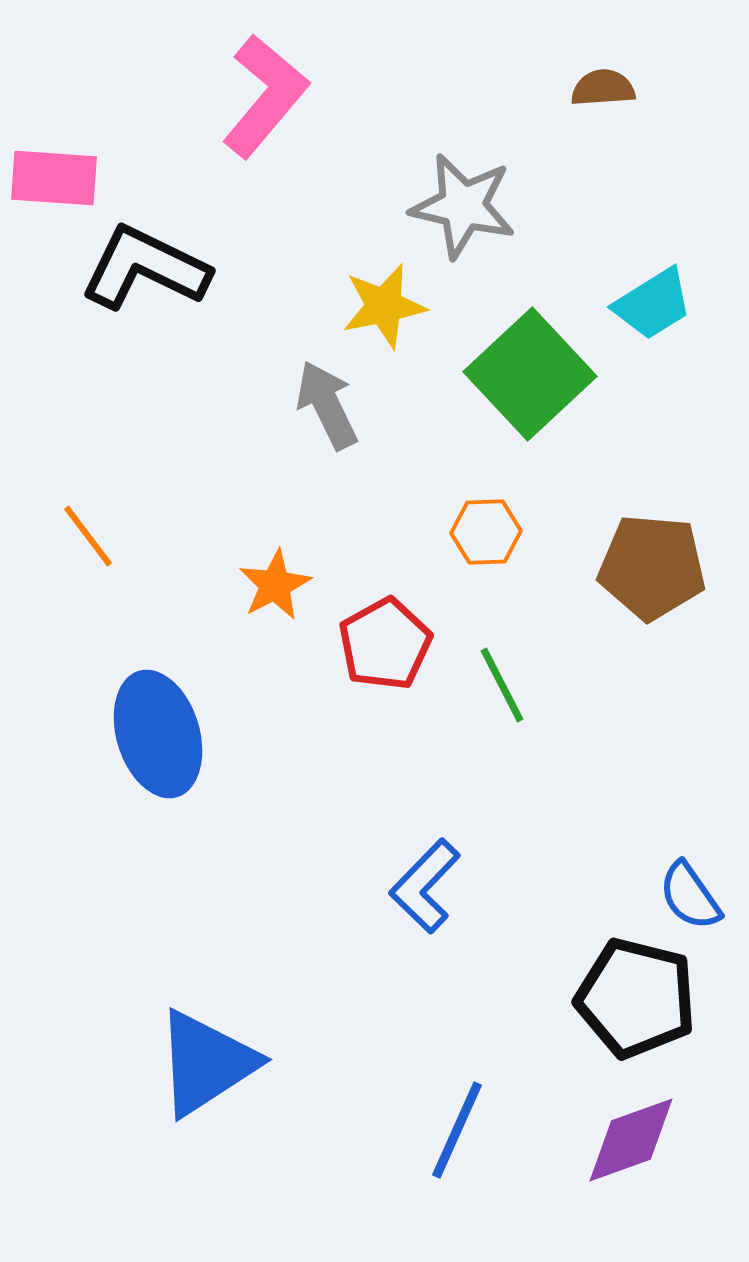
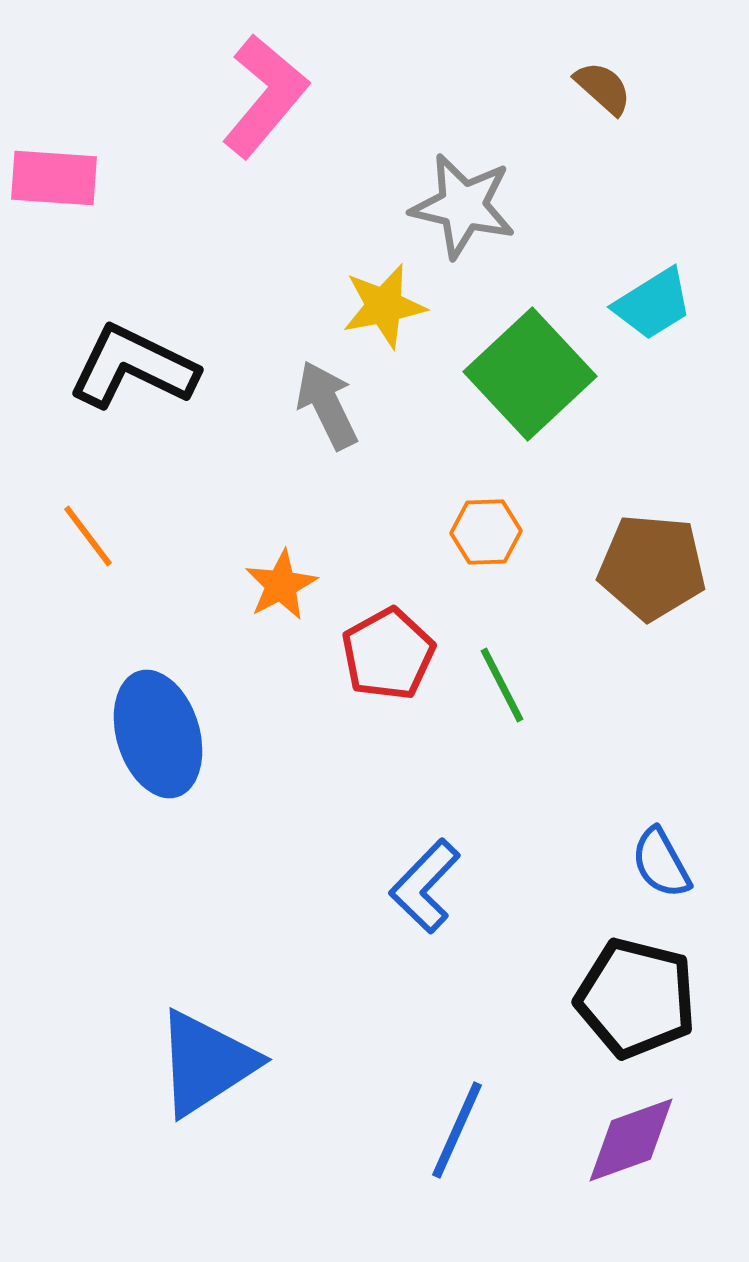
brown semicircle: rotated 46 degrees clockwise
black L-shape: moved 12 px left, 99 px down
orange star: moved 6 px right
red pentagon: moved 3 px right, 10 px down
blue semicircle: moved 29 px left, 33 px up; rotated 6 degrees clockwise
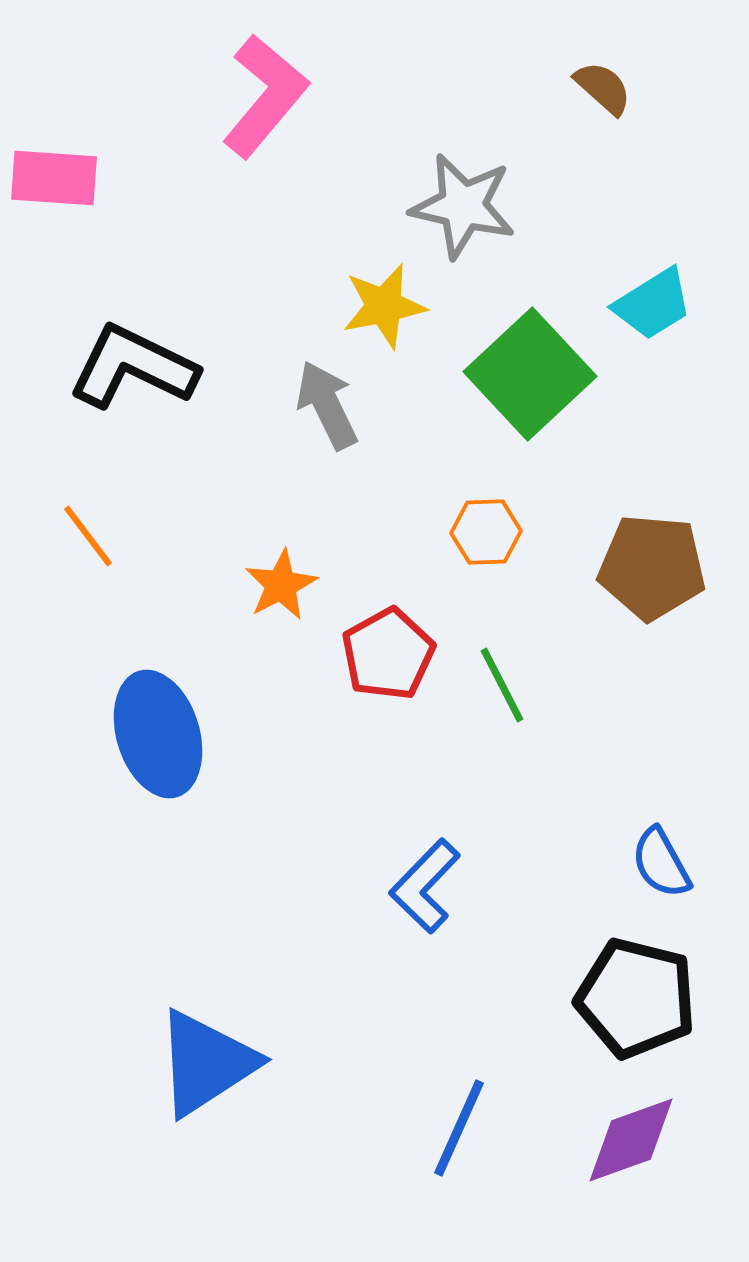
blue line: moved 2 px right, 2 px up
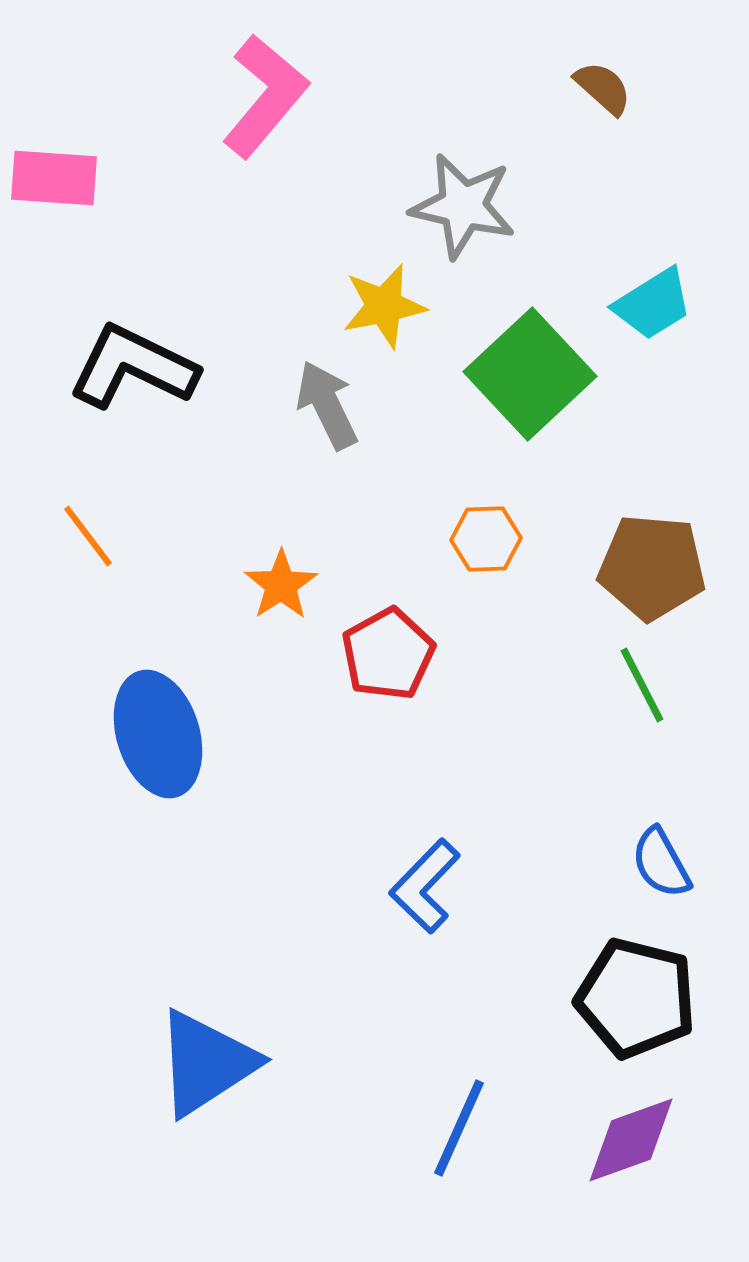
orange hexagon: moved 7 px down
orange star: rotated 6 degrees counterclockwise
green line: moved 140 px right
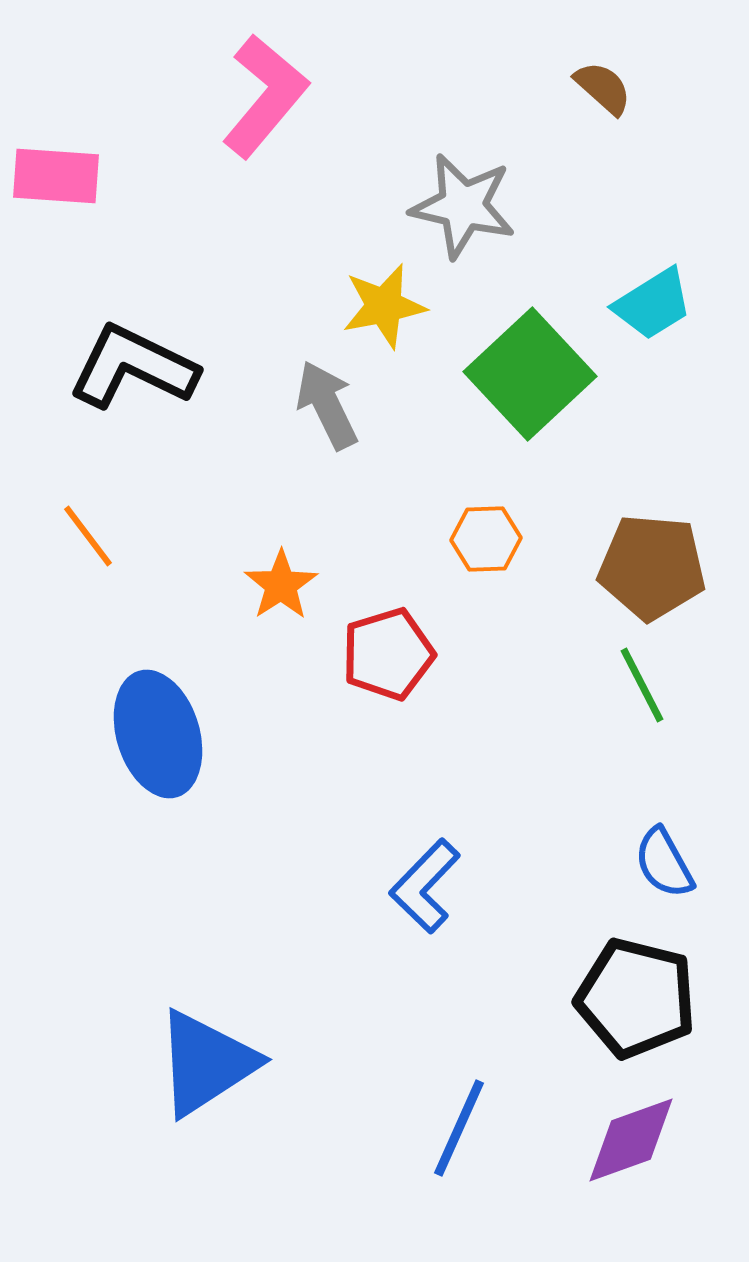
pink rectangle: moved 2 px right, 2 px up
red pentagon: rotated 12 degrees clockwise
blue semicircle: moved 3 px right
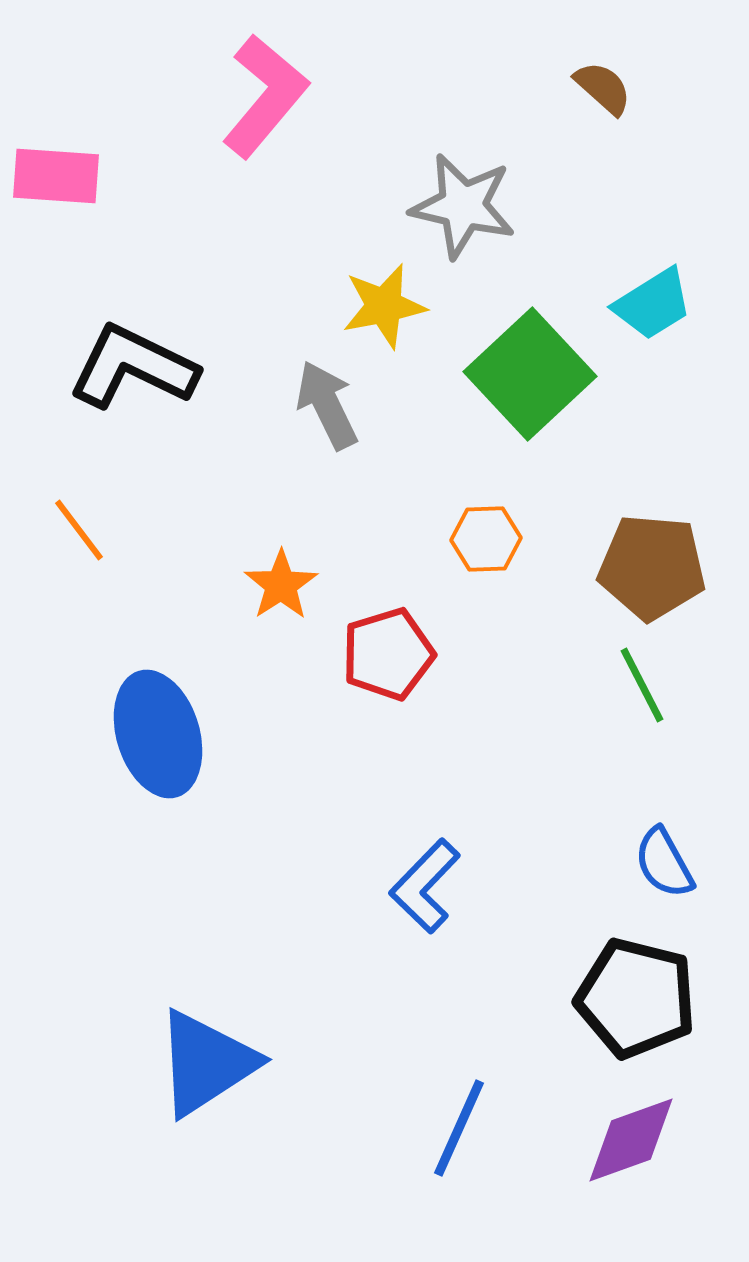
orange line: moved 9 px left, 6 px up
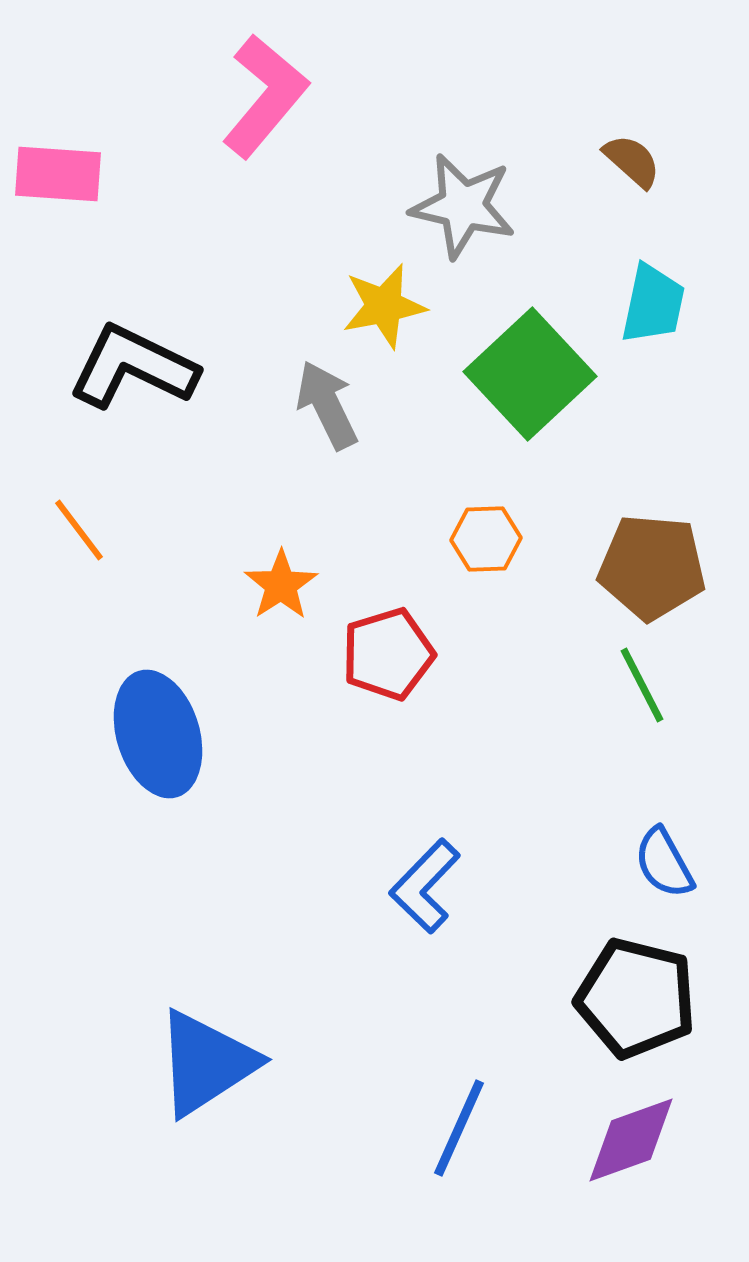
brown semicircle: moved 29 px right, 73 px down
pink rectangle: moved 2 px right, 2 px up
cyan trapezoid: rotated 46 degrees counterclockwise
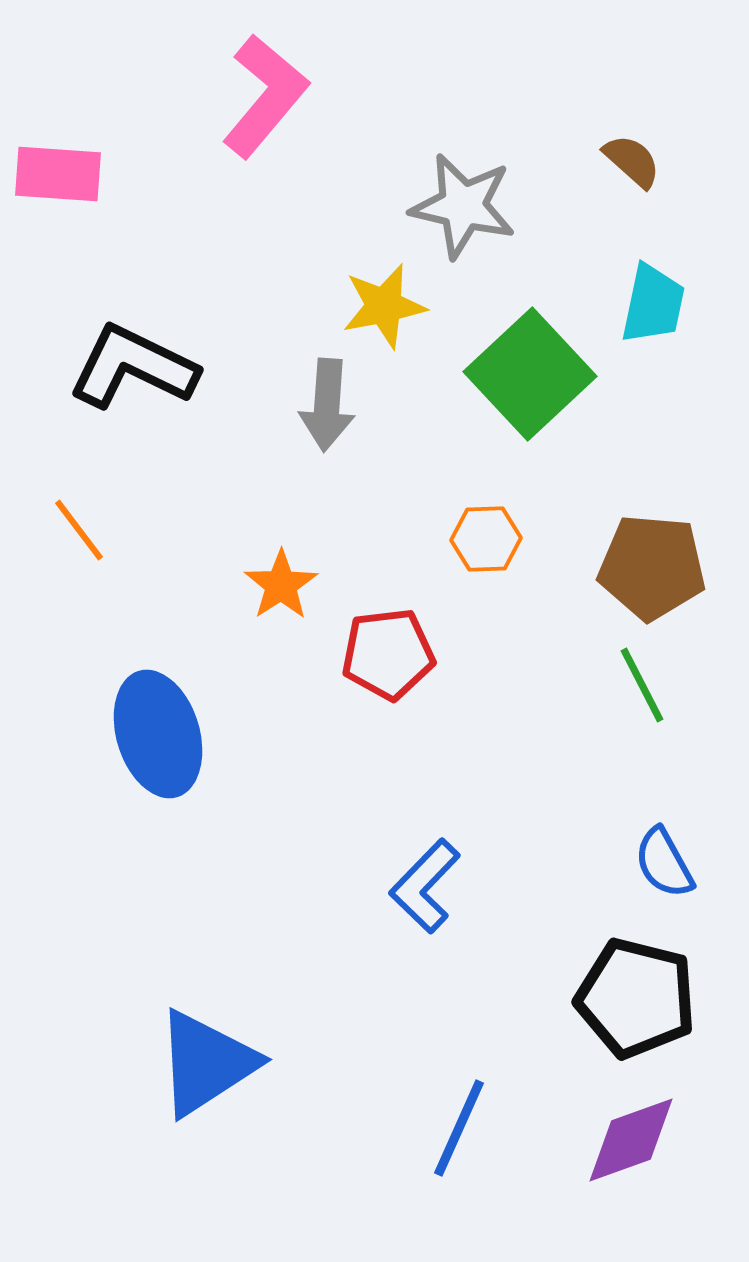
gray arrow: rotated 150 degrees counterclockwise
red pentagon: rotated 10 degrees clockwise
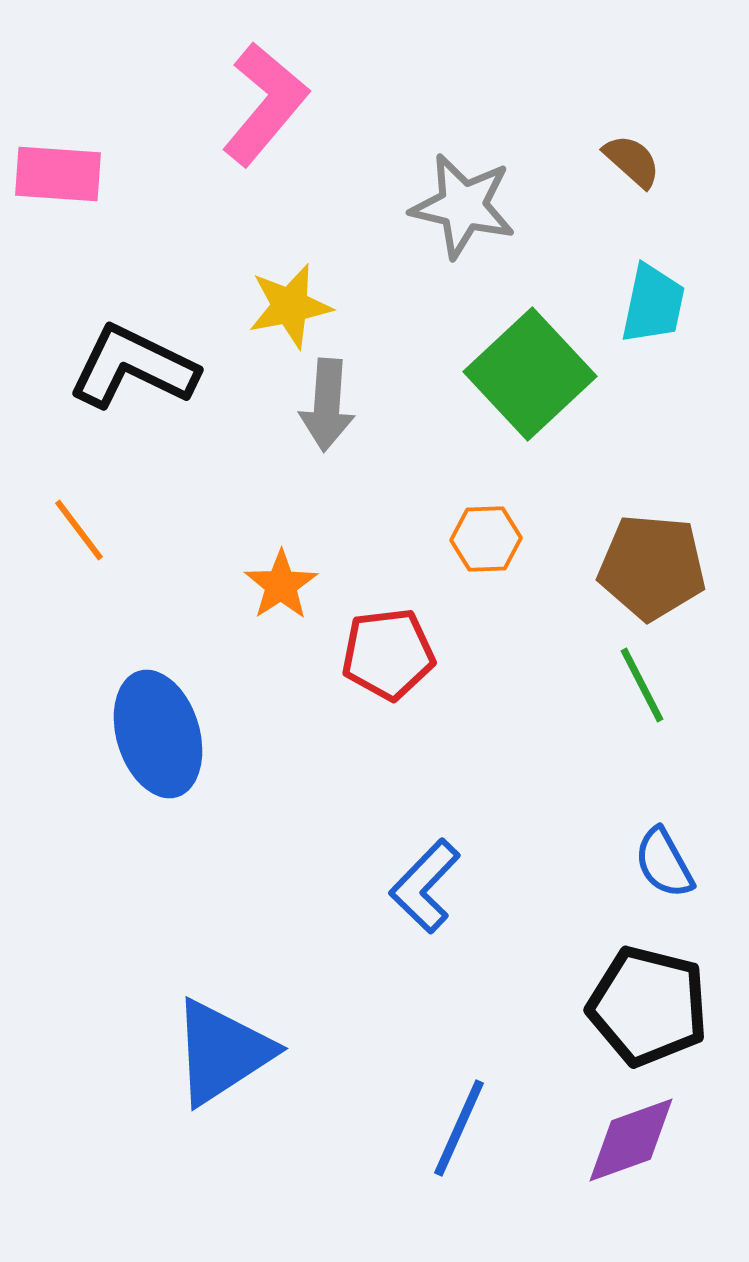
pink L-shape: moved 8 px down
yellow star: moved 94 px left
black pentagon: moved 12 px right, 8 px down
blue triangle: moved 16 px right, 11 px up
